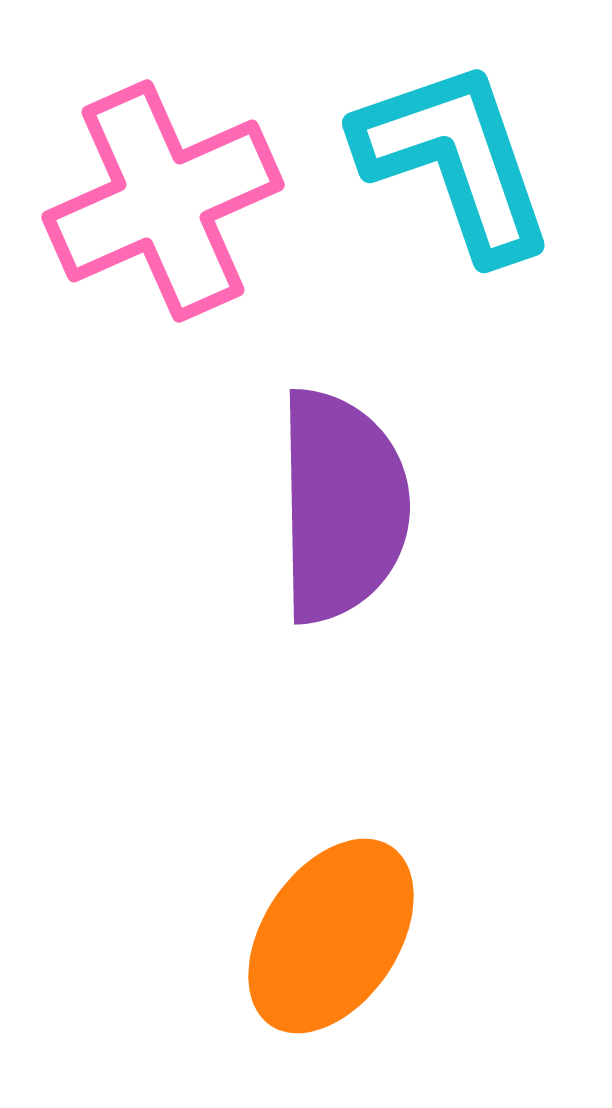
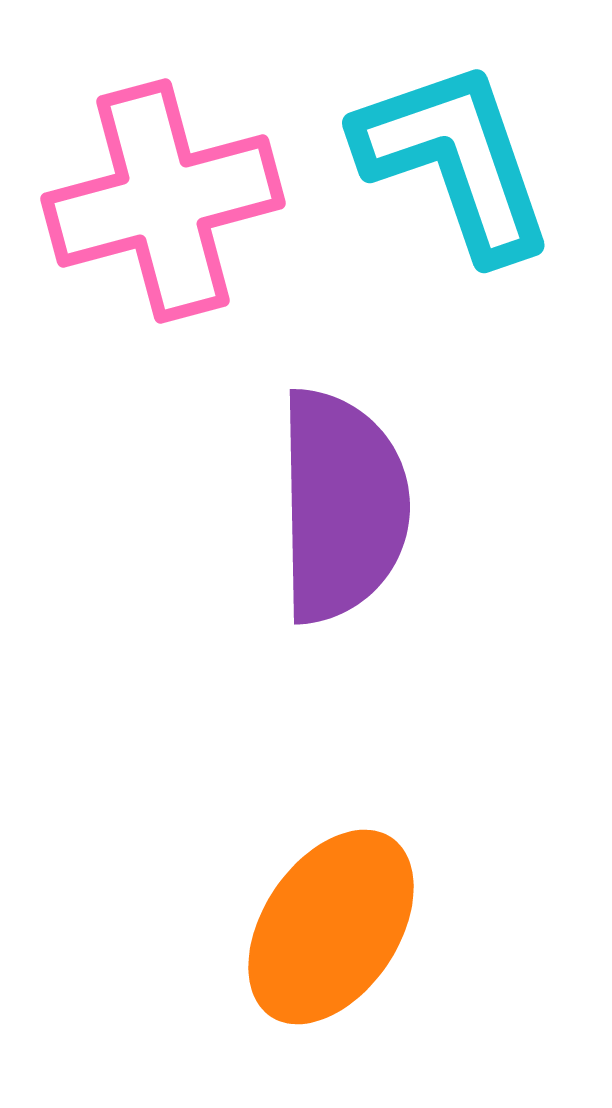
pink cross: rotated 9 degrees clockwise
orange ellipse: moved 9 px up
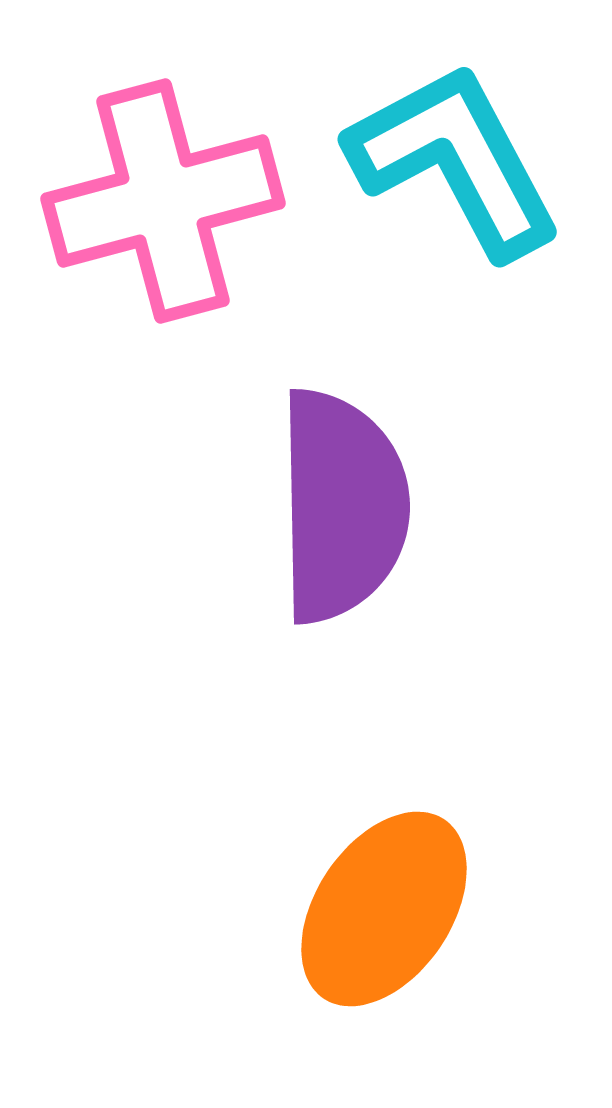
cyan L-shape: rotated 9 degrees counterclockwise
orange ellipse: moved 53 px right, 18 px up
